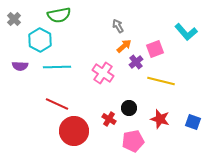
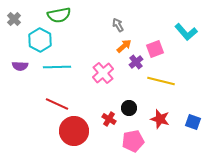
gray arrow: moved 1 px up
pink cross: rotated 15 degrees clockwise
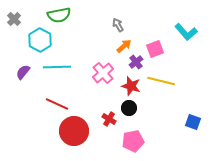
purple semicircle: moved 3 px right, 6 px down; rotated 126 degrees clockwise
red star: moved 29 px left, 33 px up
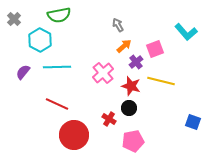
red circle: moved 4 px down
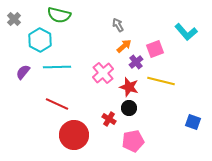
green semicircle: rotated 25 degrees clockwise
red star: moved 2 px left, 1 px down
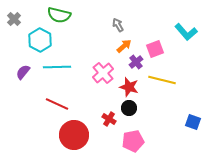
yellow line: moved 1 px right, 1 px up
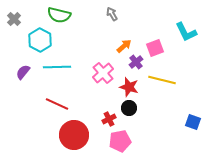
gray arrow: moved 6 px left, 11 px up
cyan L-shape: rotated 15 degrees clockwise
pink square: moved 1 px up
red cross: rotated 32 degrees clockwise
pink pentagon: moved 13 px left
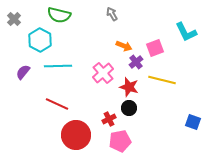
orange arrow: rotated 63 degrees clockwise
cyan line: moved 1 px right, 1 px up
red circle: moved 2 px right
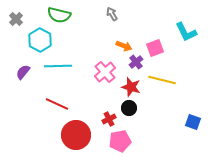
gray cross: moved 2 px right
pink cross: moved 2 px right, 1 px up
red star: moved 2 px right
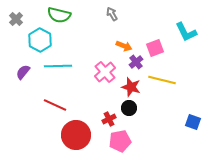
red line: moved 2 px left, 1 px down
